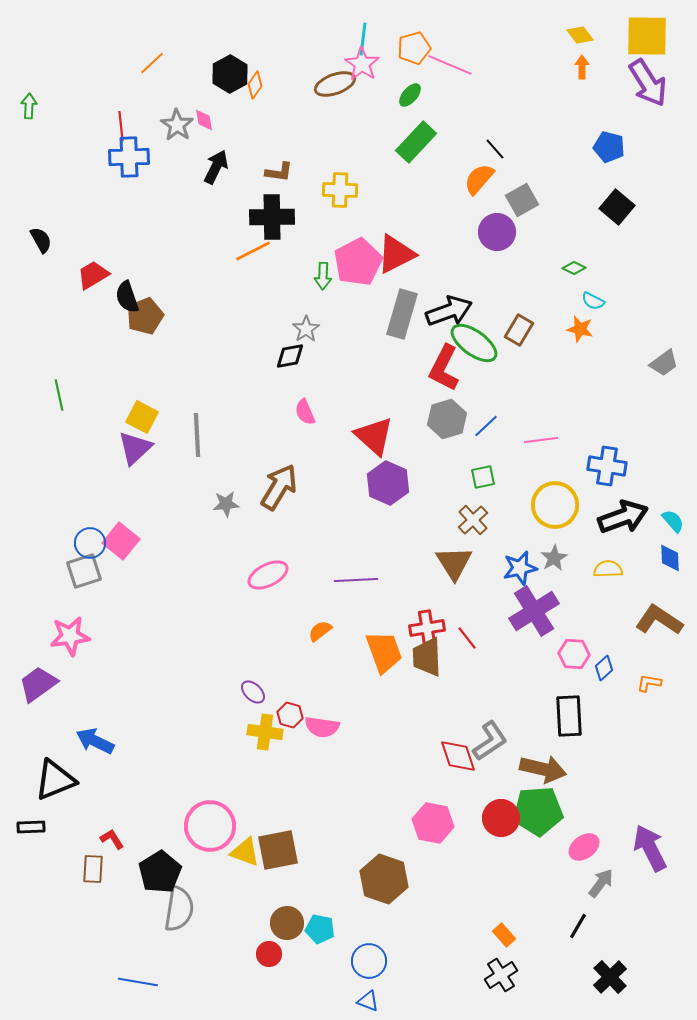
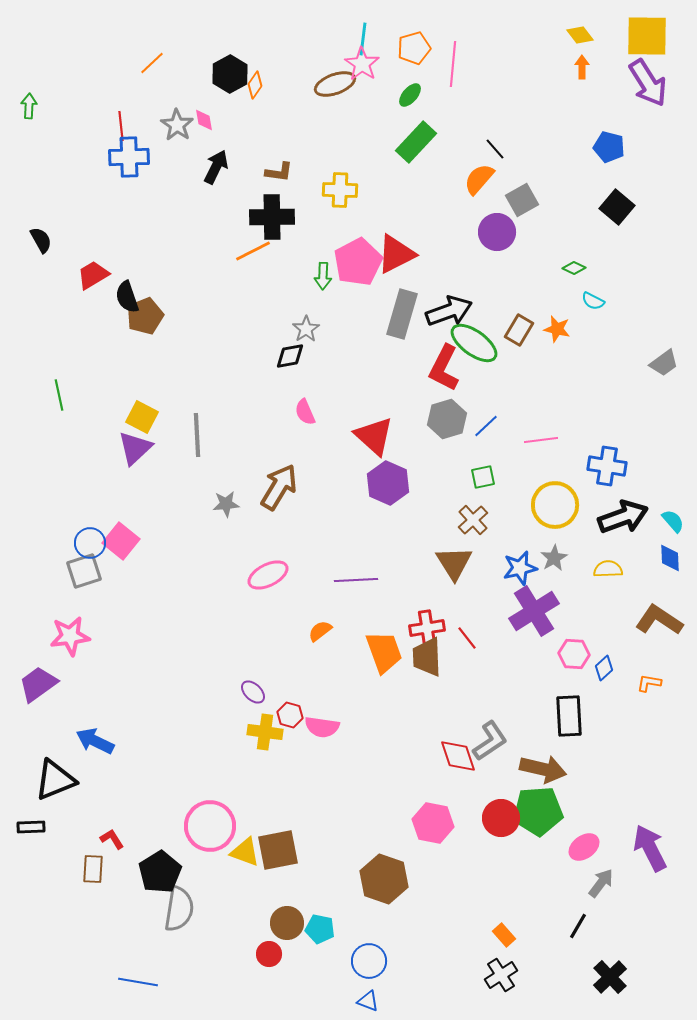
pink line at (450, 65): moved 3 px right, 1 px up; rotated 72 degrees clockwise
orange star at (580, 329): moved 23 px left
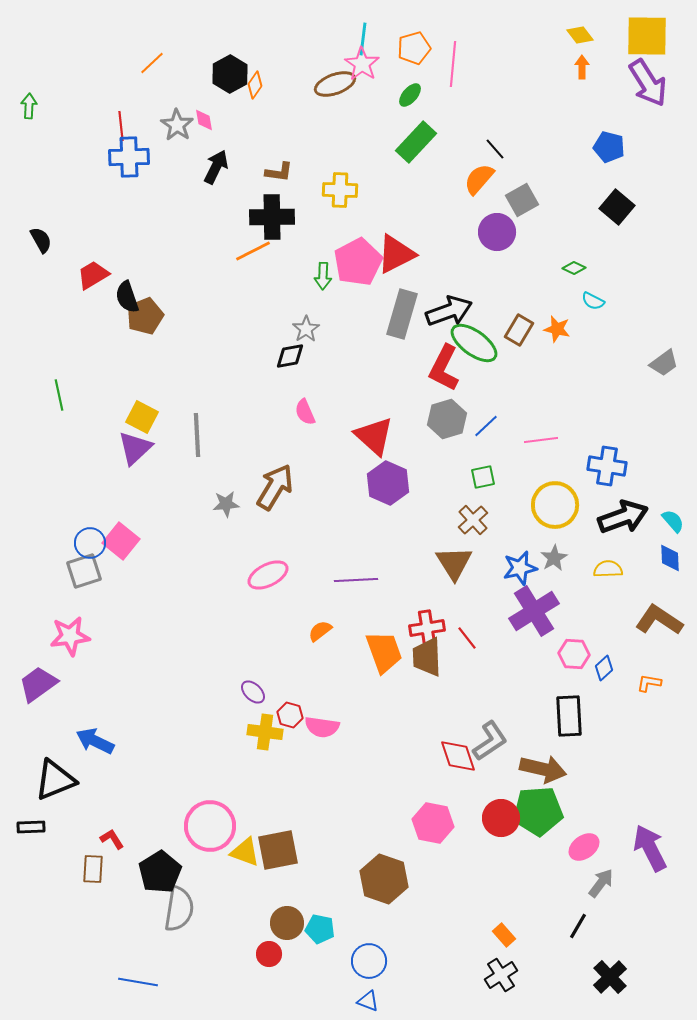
brown arrow at (279, 487): moved 4 px left
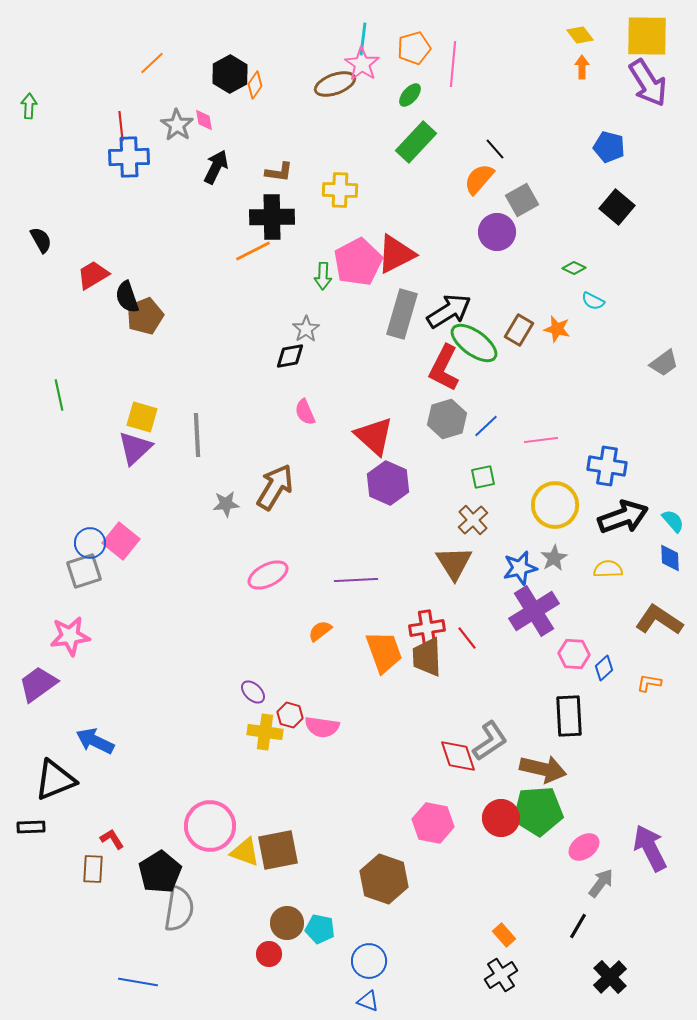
black arrow at (449, 311): rotated 12 degrees counterclockwise
yellow square at (142, 417): rotated 12 degrees counterclockwise
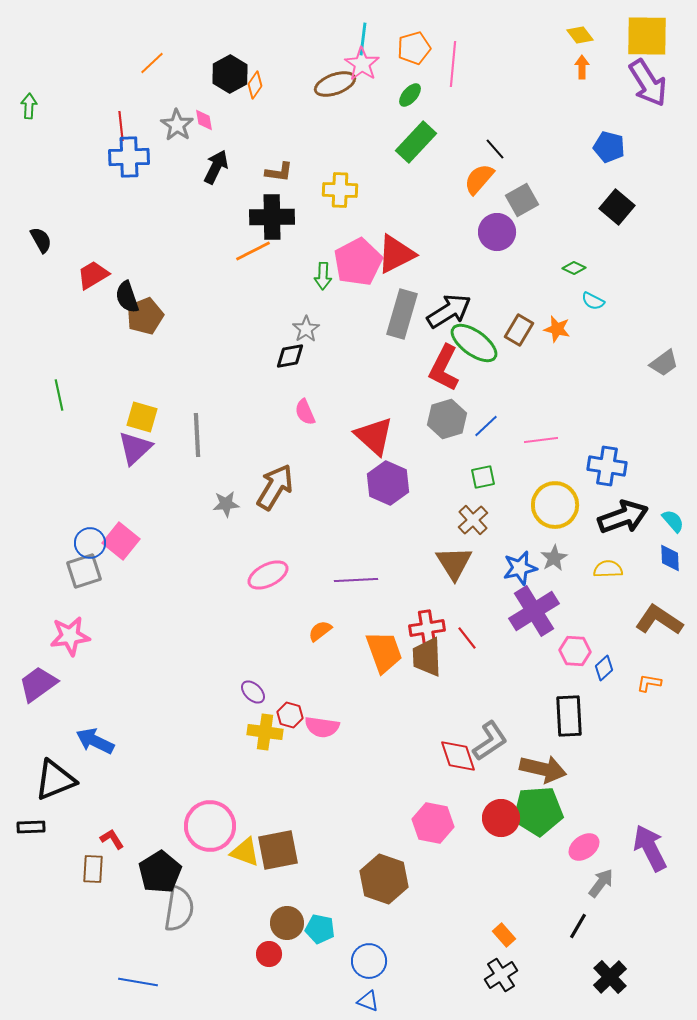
pink hexagon at (574, 654): moved 1 px right, 3 px up
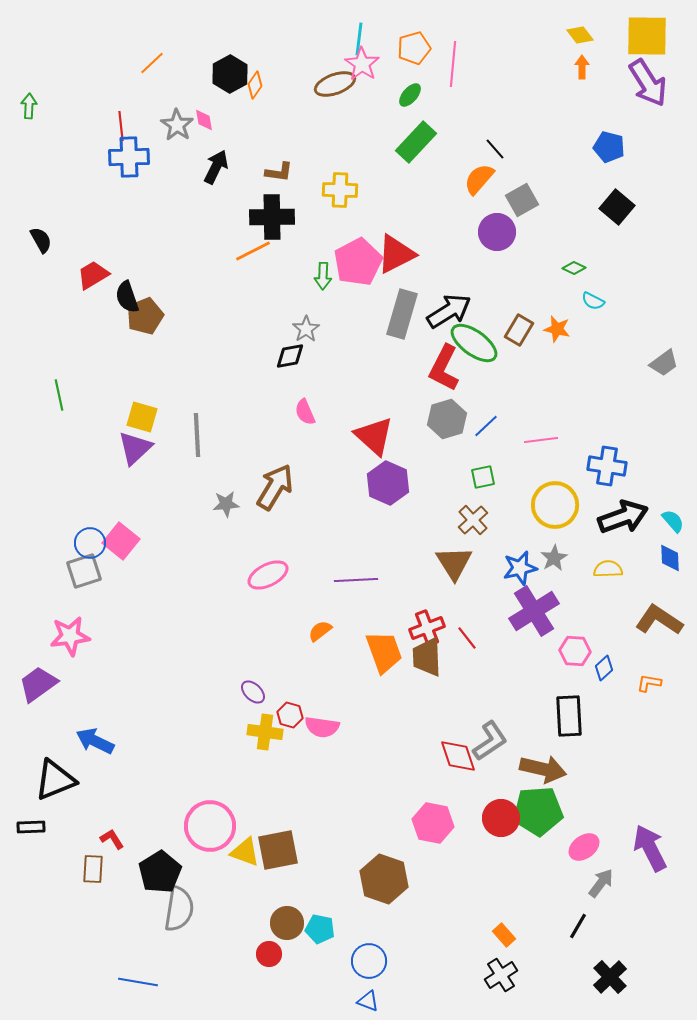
cyan line at (363, 39): moved 4 px left
red cross at (427, 628): rotated 12 degrees counterclockwise
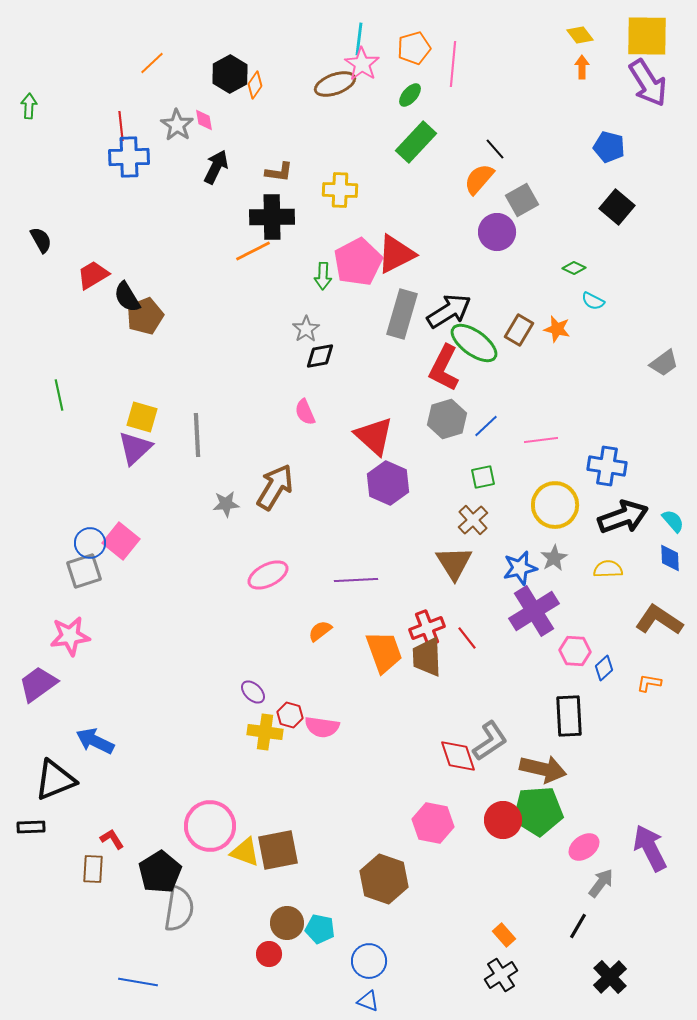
black semicircle at (127, 297): rotated 12 degrees counterclockwise
black diamond at (290, 356): moved 30 px right
red circle at (501, 818): moved 2 px right, 2 px down
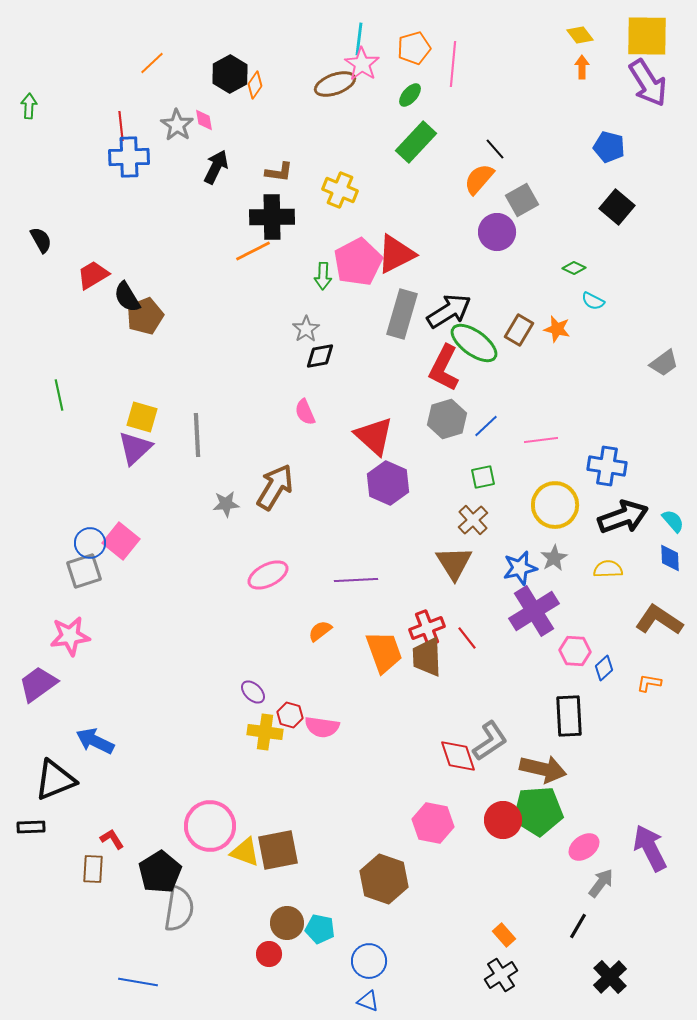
yellow cross at (340, 190): rotated 20 degrees clockwise
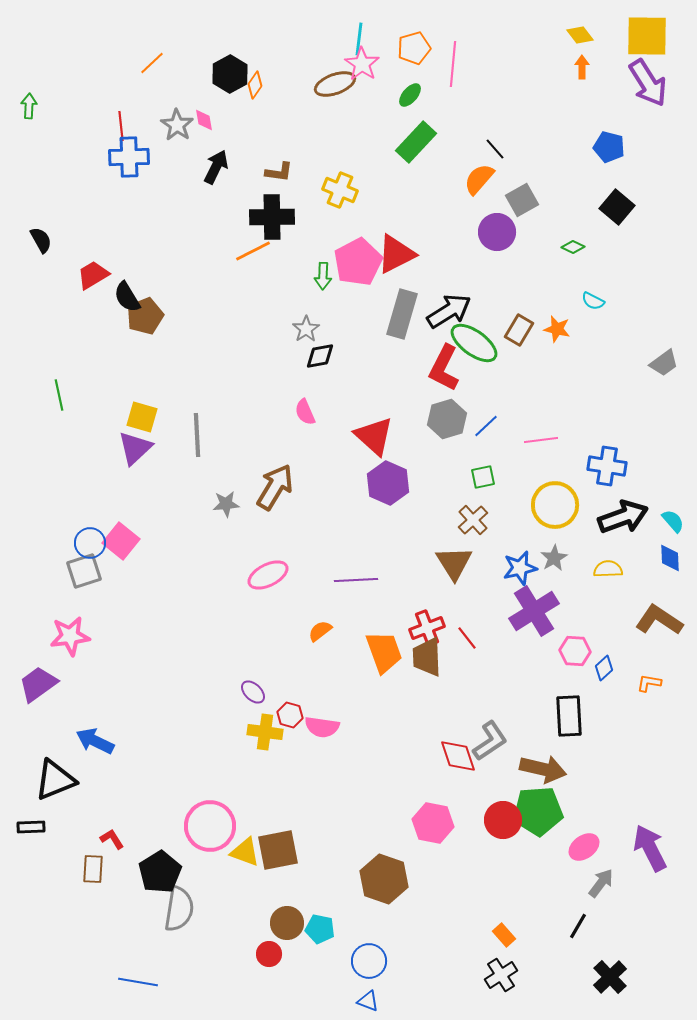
green diamond at (574, 268): moved 1 px left, 21 px up
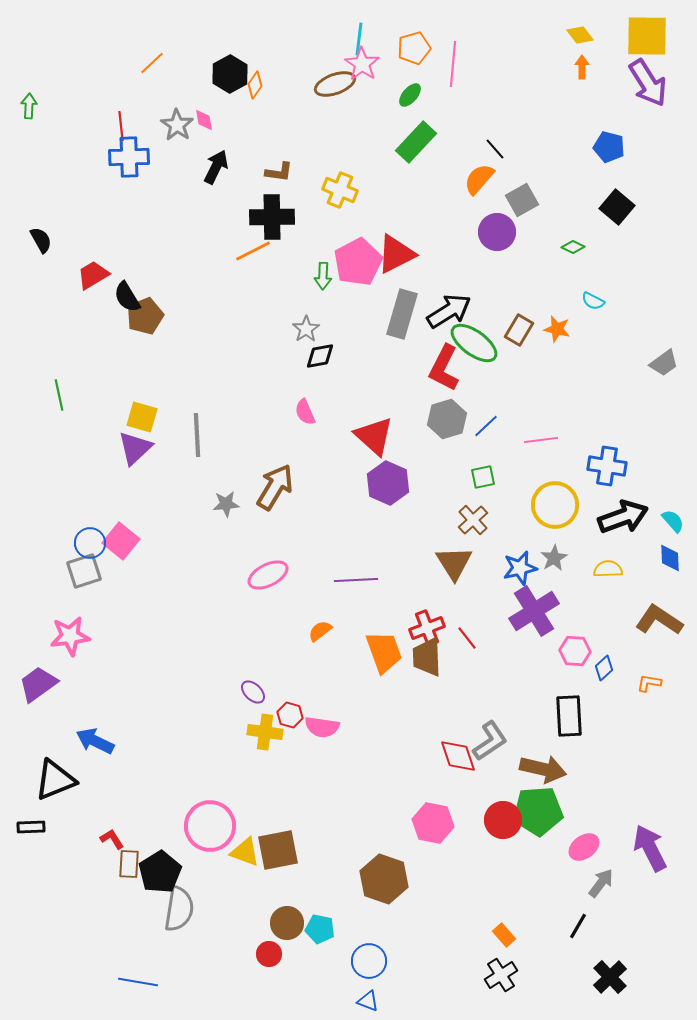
brown rectangle at (93, 869): moved 36 px right, 5 px up
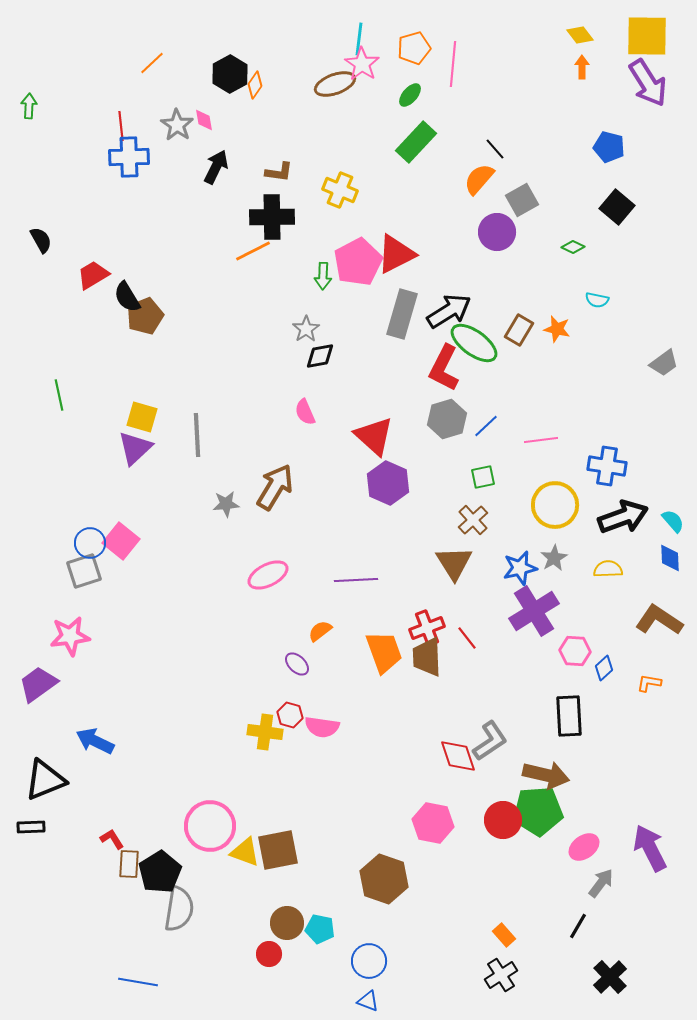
cyan semicircle at (593, 301): moved 4 px right, 1 px up; rotated 15 degrees counterclockwise
purple ellipse at (253, 692): moved 44 px right, 28 px up
brown arrow at (543, 769): moved 3 px right, 6 px down
black triangle at (55, 780): moved 10 px left
